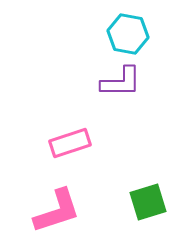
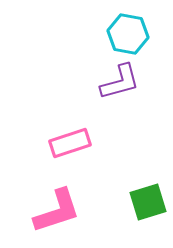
purple L-shape: moved 1 px left; rotated 15 degrees counterclockwise
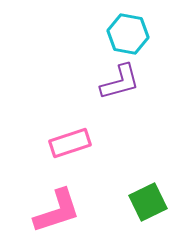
green square: rotated 9 degrees counterclockwise
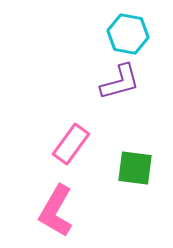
pink rectangle: moved 1 px right, 1 px down; rotated 36 degrees counterclockwise
green square: moved 13 px left, 34 px up; rotated 33 degrees clockwise
pink L-shape: moved 1 px left; rotated 138 degrees clockwise
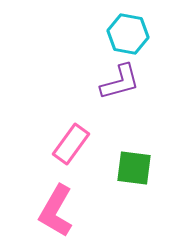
green square: moved 1 px left
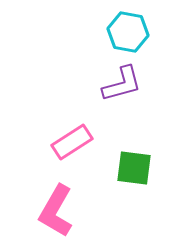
cyan hexagon: moved 2 px up
purple L-shape: moved 2 px right, 2 px down
pink rectangle: moved 1 px right, 2 px up; rotated 21 degrees clockwise
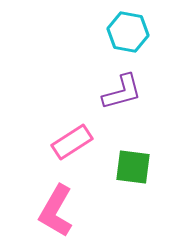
purple L-shape: moved 8 px down
green square: moved 1 px left, 1 px up
